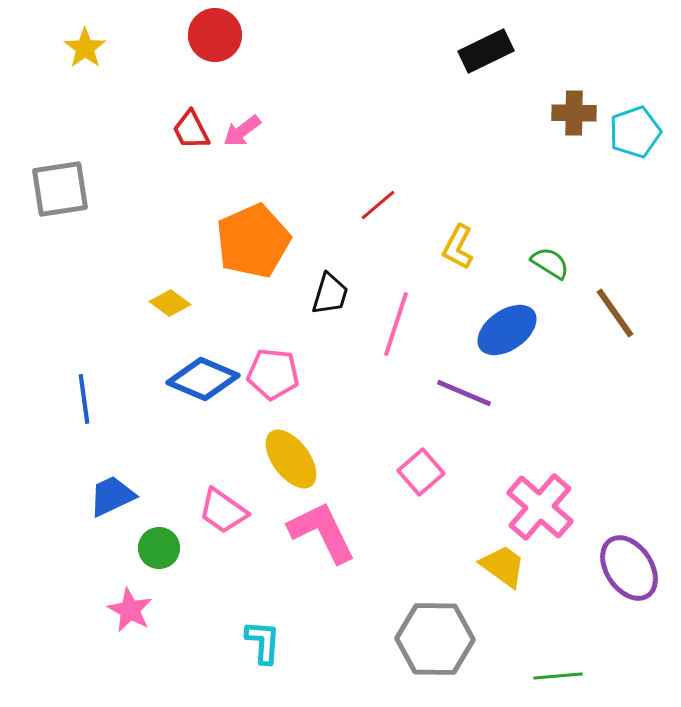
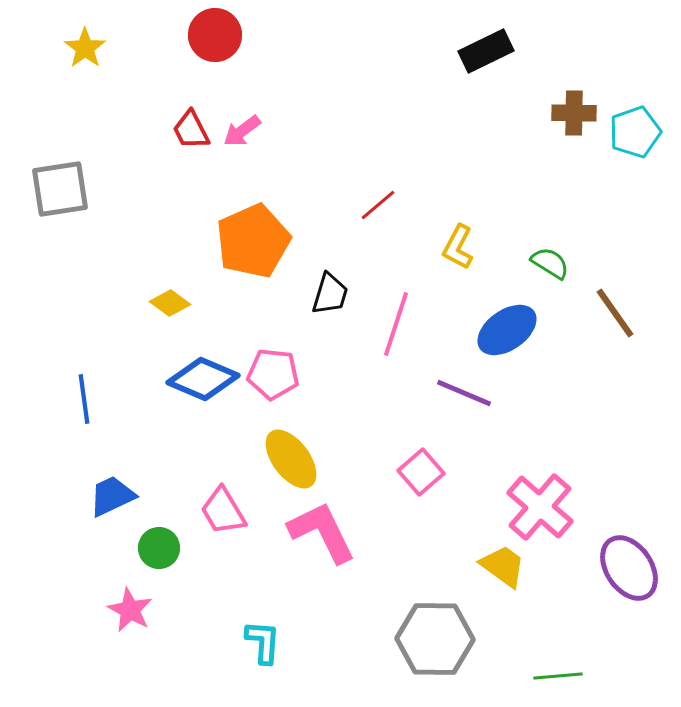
pink trapezoid: rotated 24 degrees clockwise
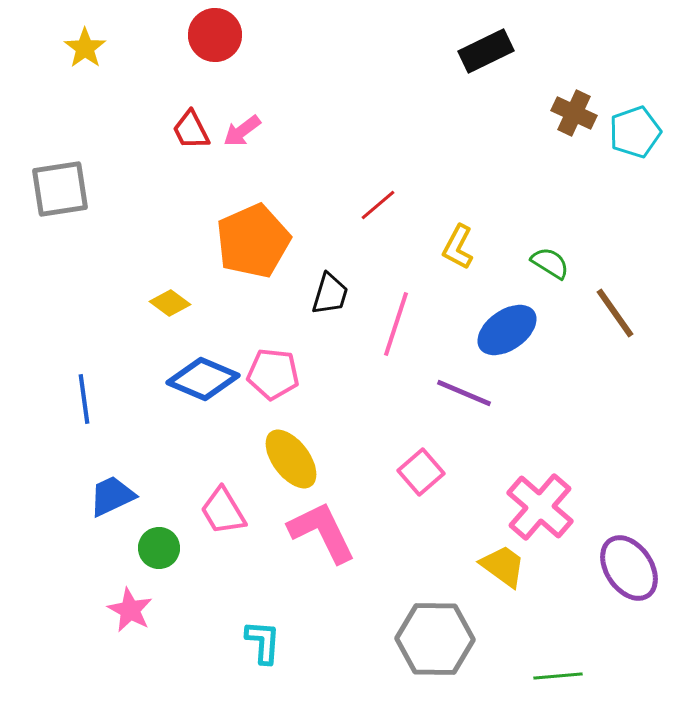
brown cross: rotated 24 degrees clockwise
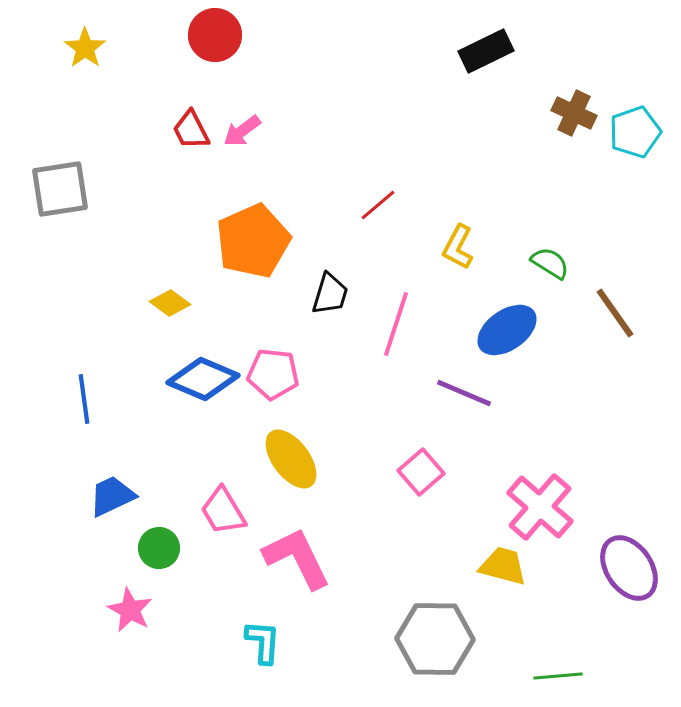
pink L-shape: moved 25 px left, 26 px down
yellow trapezoid: rotated 21 degrees counterclockwise
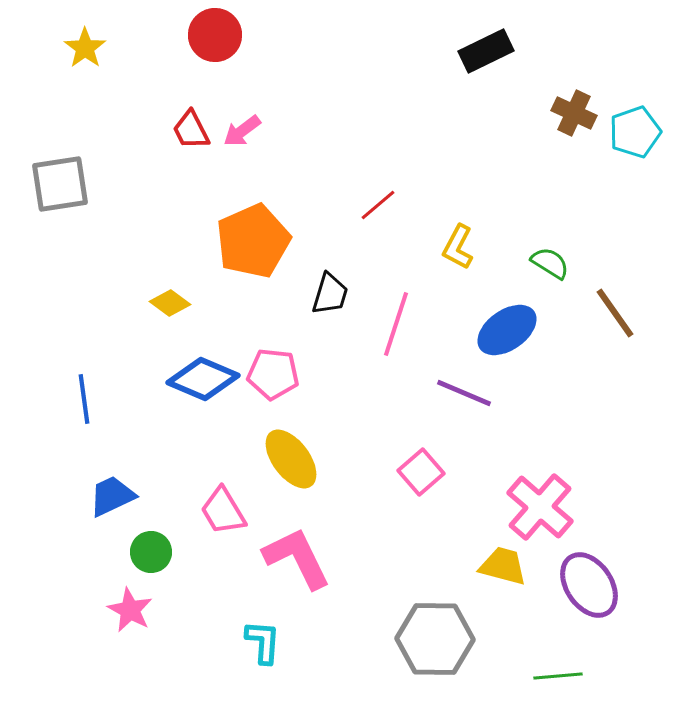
gray square: moved 5 px up
green circle: moved 8 px left, 4 px down
purple ellipse: moved 40 px left, 17 px down
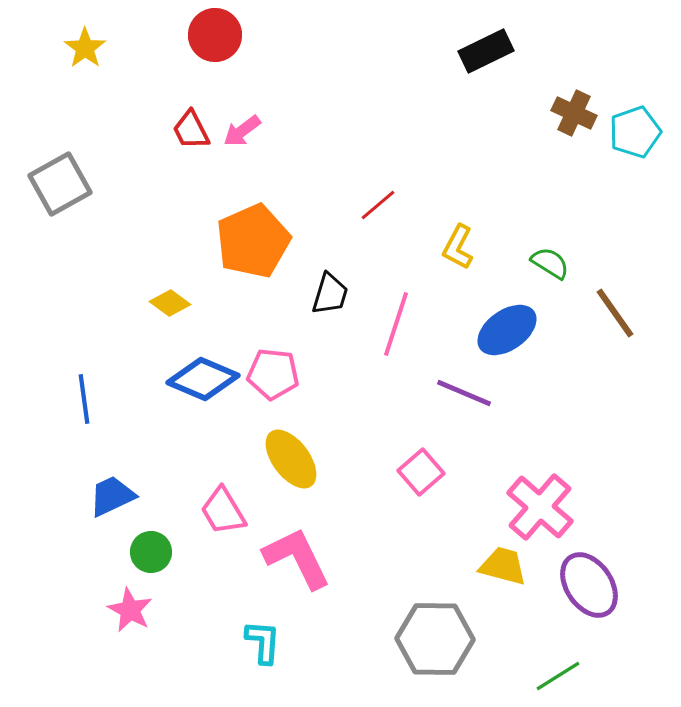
gray square: rotated 20 degrees counterclockwise
green line: rotated 27 degrees counterclockwise
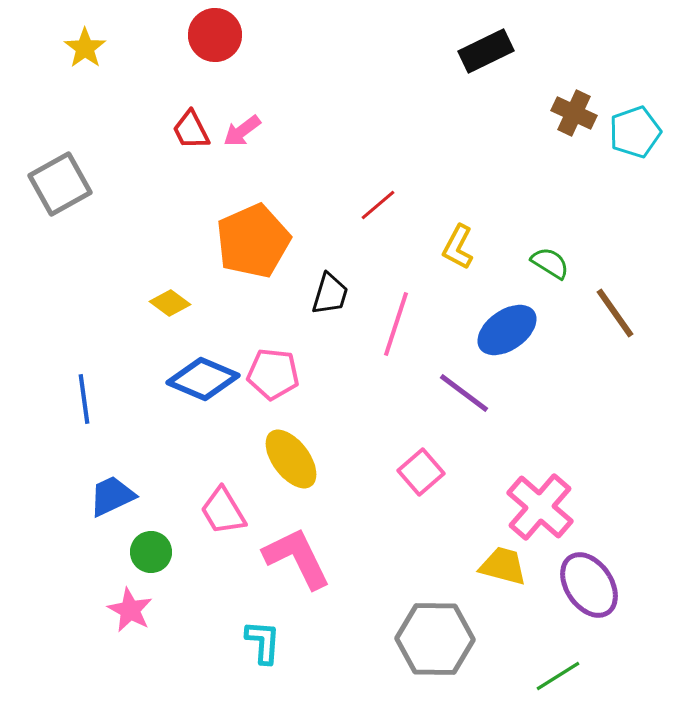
purple line: rotated 14 degrees clockwise
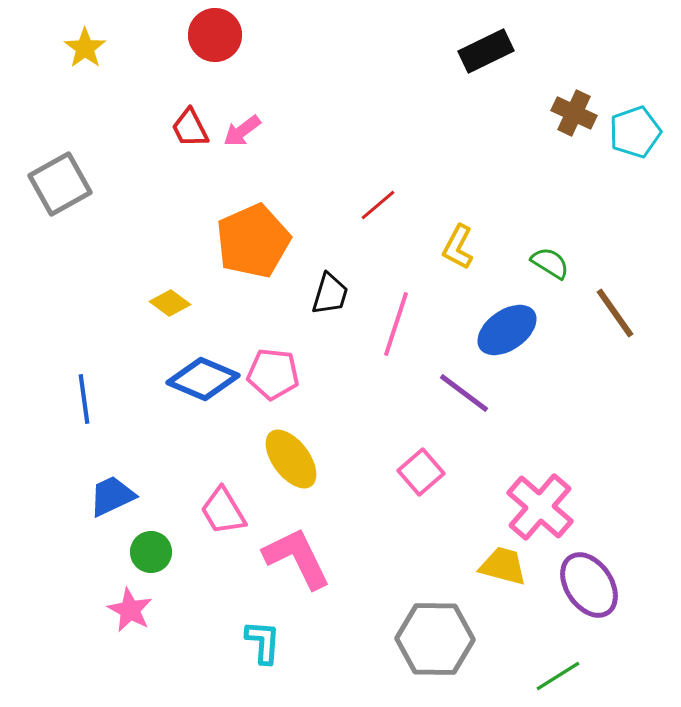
red trapezoid: moved 1 px left, 2 px up
